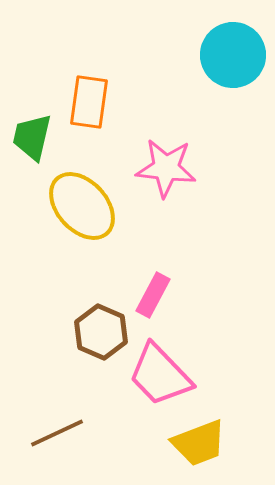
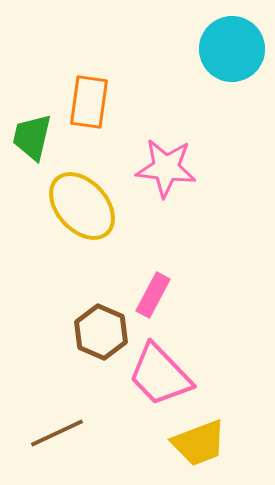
cyan circle: moved 1 px left, 6 px up
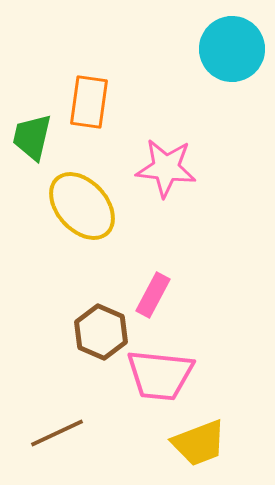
pink trapezoid: rotated 40 degrees counterclockwise
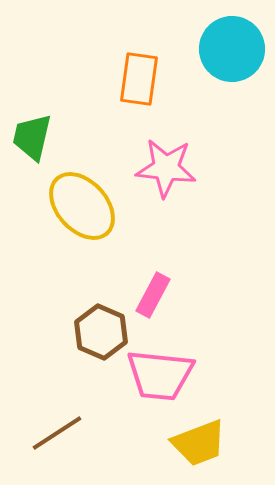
orange rectangle: moved 50 px right, 23 px up
brown line: rotated 8 degrees counterclockwise
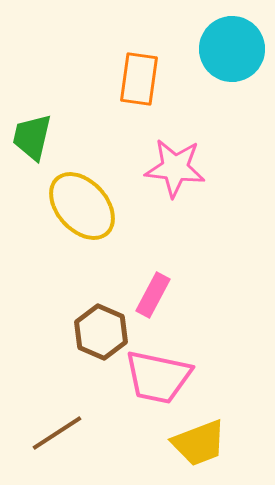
pink star: moved 9 px right
pink trapezoid: moved 2 px left, 2 px down; rotated 6 degrees clockwise
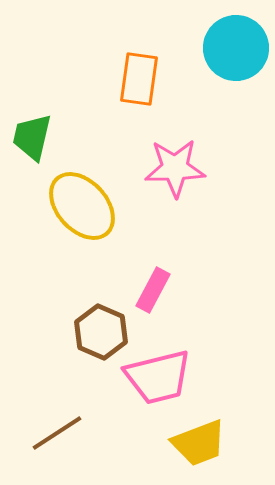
cyan circle: moved 4 px right, 1 px up
pink star: rotated 8 degrees counterclockwise
pink rectangle: moved 5 px up
pink trapezoid: rotated 26 degrees counterclockwise
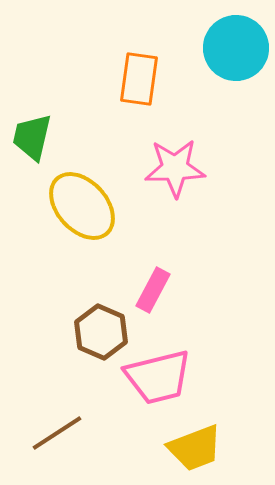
yellow trapezoid: moved 4 px left, 5 px down
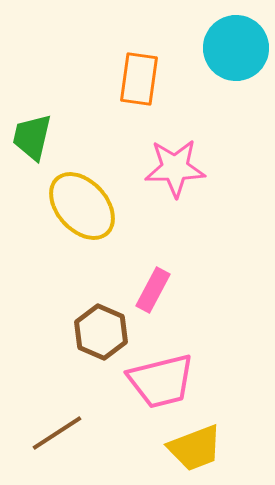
pink trapezoid: moved 3 px right, 4 px down
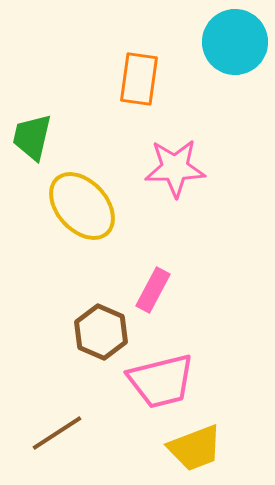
cyan circle: moved 1 px left, 6 px up
